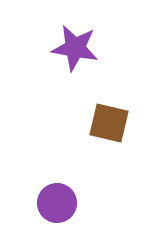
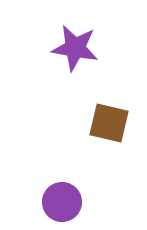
purple circle: moved 5 px right, 1 px up
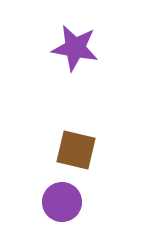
brown square: moved 33 px left, 27 px down
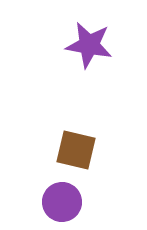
purple star: moved 14 px right, 3 px up
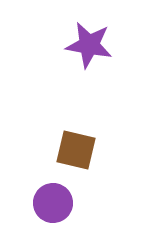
purple circle: moved 9 px left, 1 px down
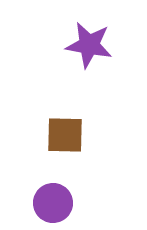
brown square: moved 11 px left, 15 px up; rotated 12 degrees counterclockwise
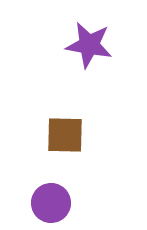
purple circle: moved 2 px left
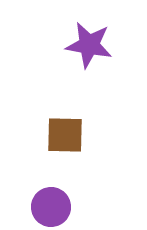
purple circle: moved 4 px down
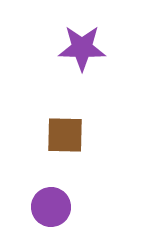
purple star: moved 7 px left, 3 px down; rotated 9 degrees counterclockwise
